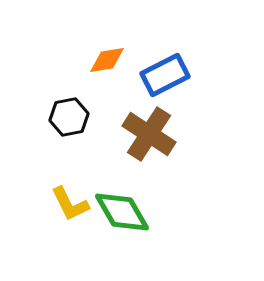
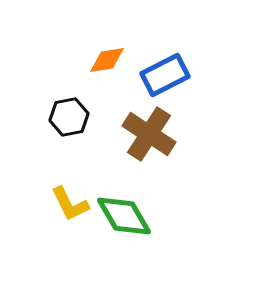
green diamond: moved 2 px right, 4 px down
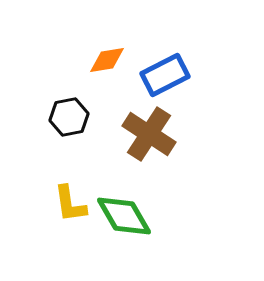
yellow L-shape: rotated 18 degrees clockwise
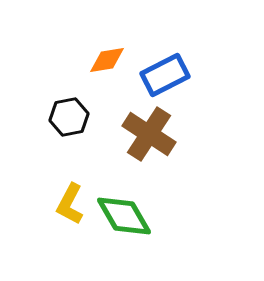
yellow L-shape: rotated 36 degrees clockwise
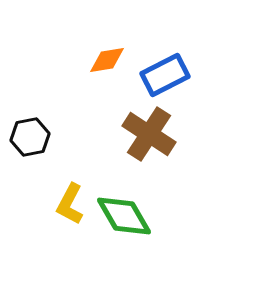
black hexagon: moved 39 px left, 20 px down
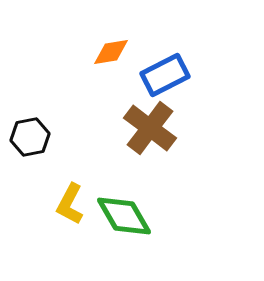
orange diamond: moved 4 px right, 8 px up
brown cross: moved 1 px right, 6 px up; rotated 4 degrees clockwise
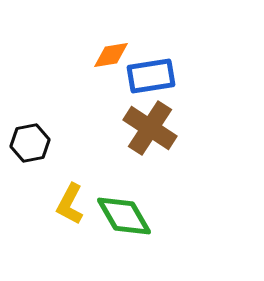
orange diamond: moved 3 px down
blue rectangle: moved 14 px left, 1 px down; rotated 18 degrees clockwise
brown cross: rotated 4 degrees counterclockwise
black hexagon: moved 6 px down
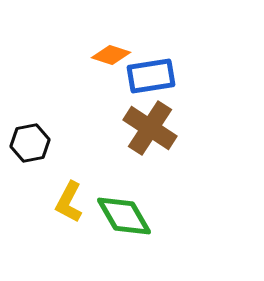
orange diamond: rotated 27 degrees clockwise
yellow L-shape: moved 1 px left, 2 px up
